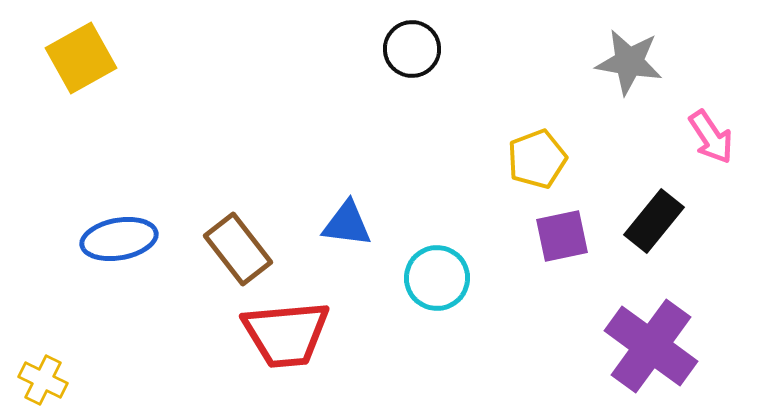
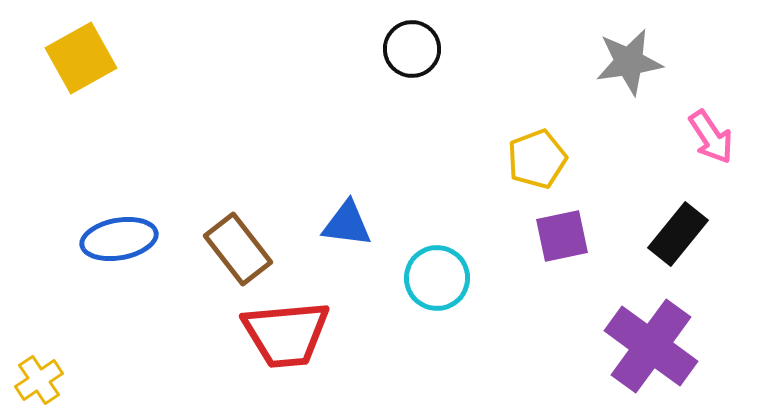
gray star: rotated 18 degrees counterclockwise
black rectangle: moved 24 px right, 13 px down
yellow cross: moved 4 px left; rotated 30 degrees clockwise
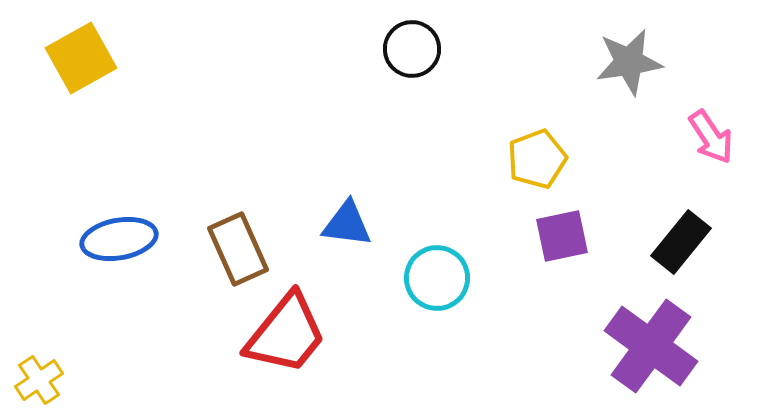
black rectangle: moved 3 px right, 8 px down
brown rectangle: rotated 14 degrees clockwise
red trapezoid: rotated 46 degrees counterclockwise
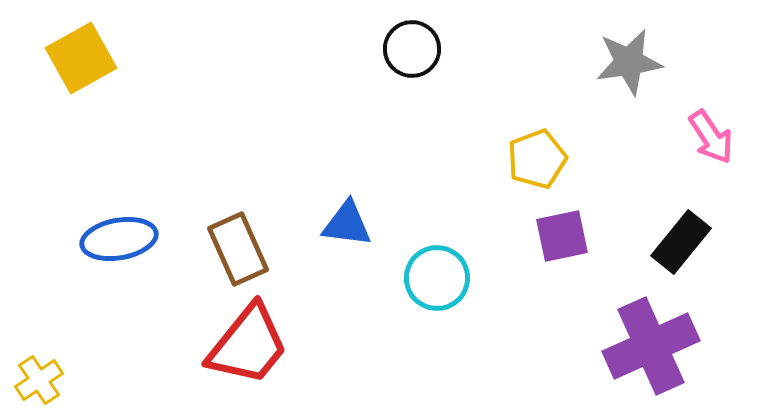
red trapezoid: moved 38 px left, 11 px down
purple cross: rotated 30 degrees clockwise
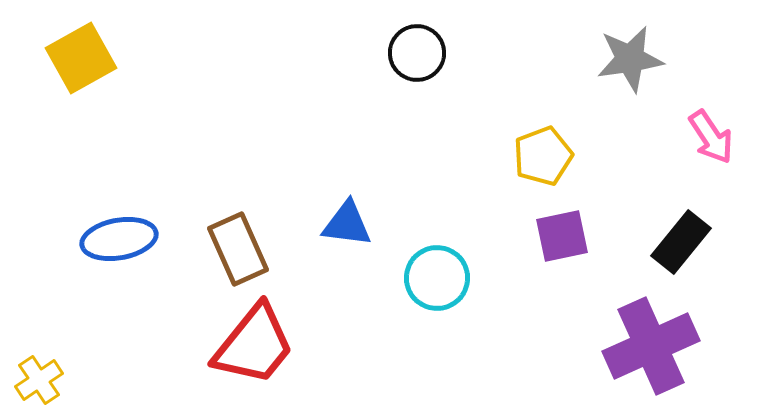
black circle: moved 5 px right, 4 px down
gray star: moved 1 px right, 3 px up
yellow pentagon: moved 6 px right, 3 px up
red trapezoid: moved 6 px right
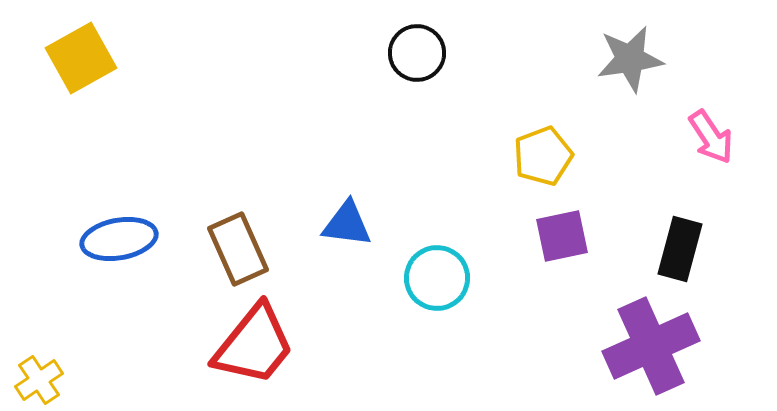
black rectangle: moved 1 px left, 7 px down; rotated 24 degrees counterclockwise
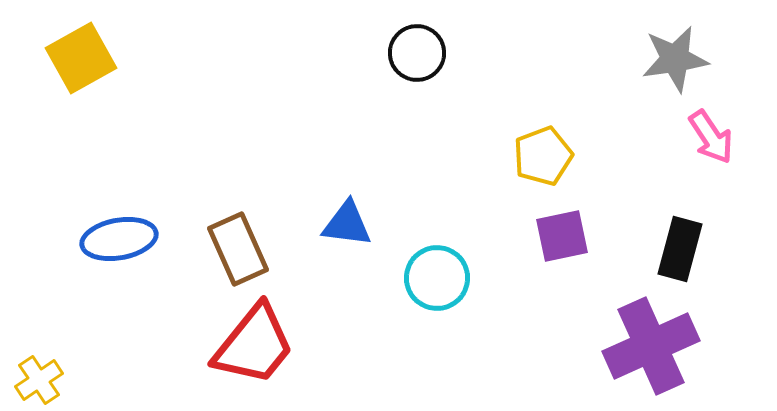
gray star: moved 45 px right
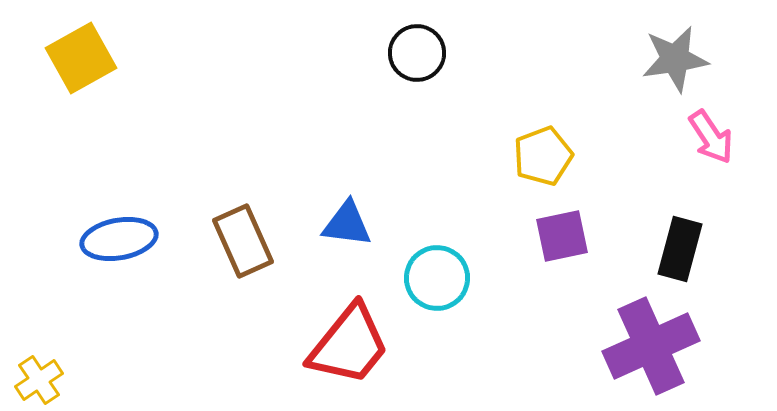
brown rectangle: moved 5 px right, 8 px up
red trapezoid: moved 95 px right
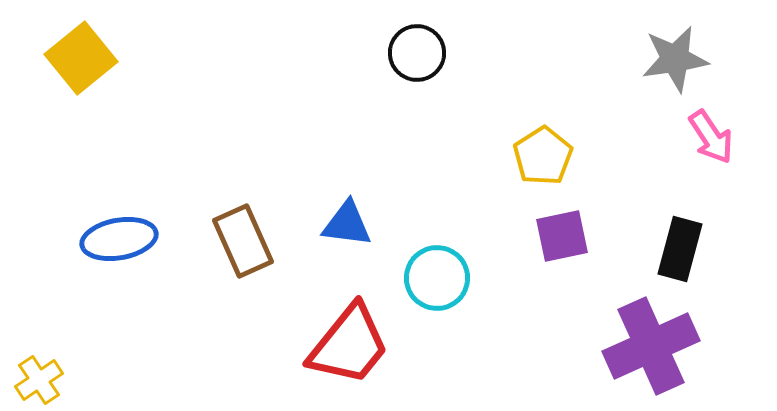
yellow square: rotated 10 degrees counterclockwise
yellow pentagon: rotated 12 degrees counterclockwise
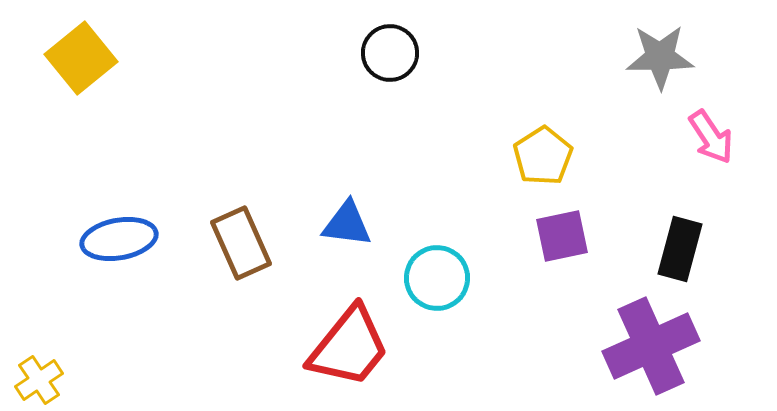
black circle: moved 27 px left
gray star: moved 15 px left, 2 px up; rotated 8 degrees clockwise
brown rectangle: moved 2 px left, 2 px down
red trapezoid: moved 2 px down
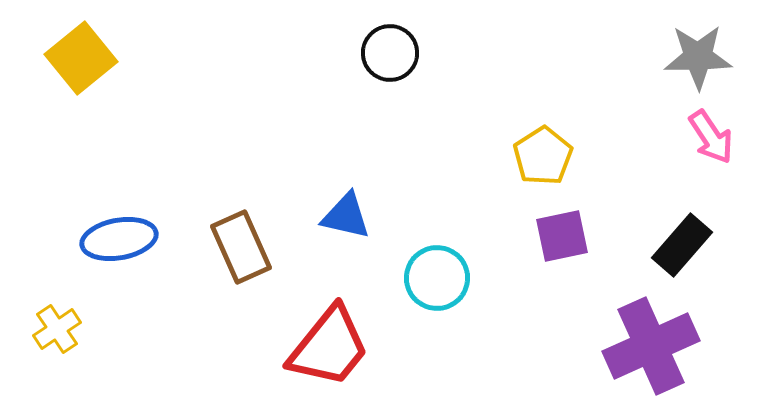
gray star: moved 38 px right
blue triangle: moved 1 px left, 8 px up; rotated 6 degrees clockwise
brown rectangle: moved 4 px down
black rectangle: moved 2 px right, 4 px up; rotated 26 degrees clockwise
red trapezoid: moved 20 px left
yellow cross: moved 18 px right, 51 px up
